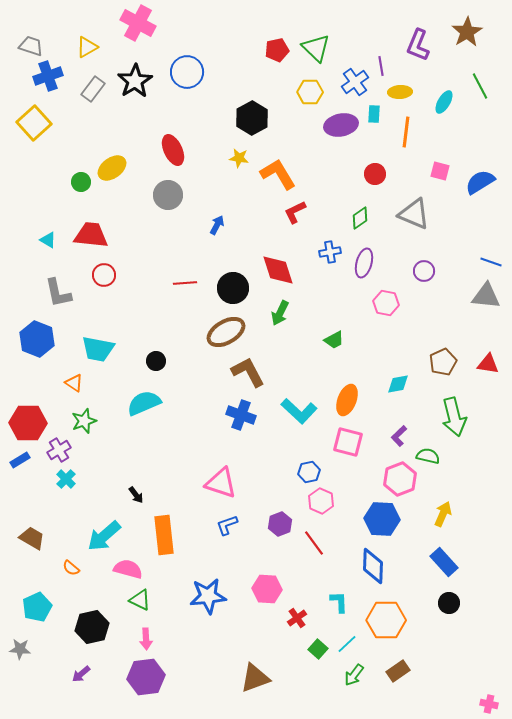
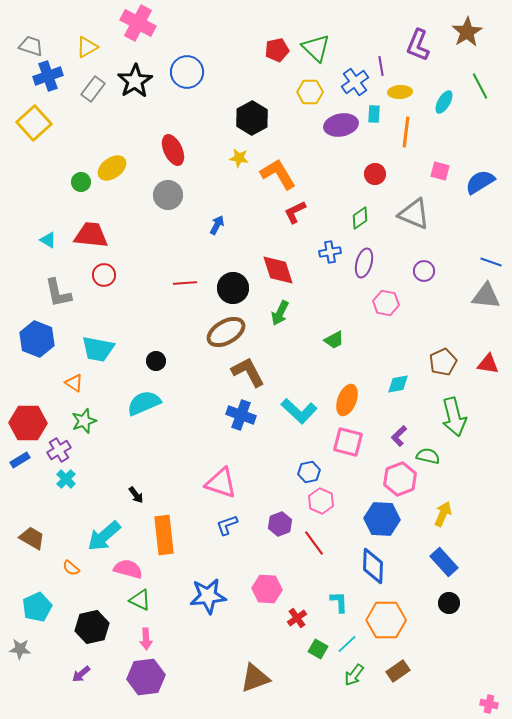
green square at (318, 649): rotated 12 degrees counterclockwise
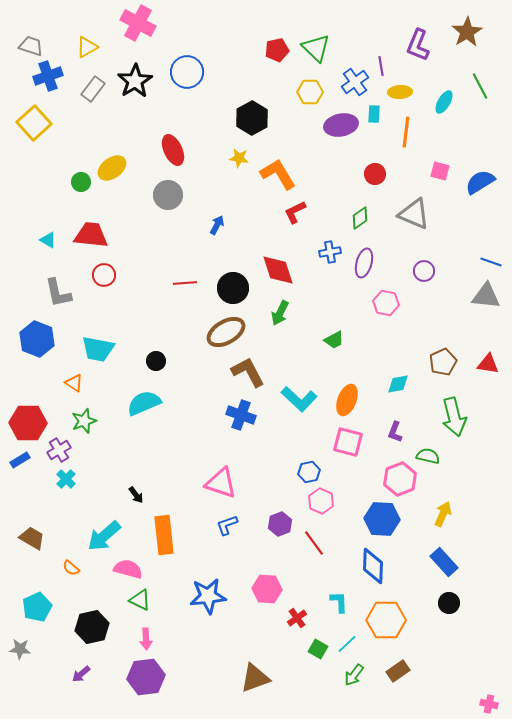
cyan L-shape at (299, 411): moved 12 px up
purple L-shape at (399, 436): moved 4 px left, 4 px up; rotated 25 degrees counterclockwise
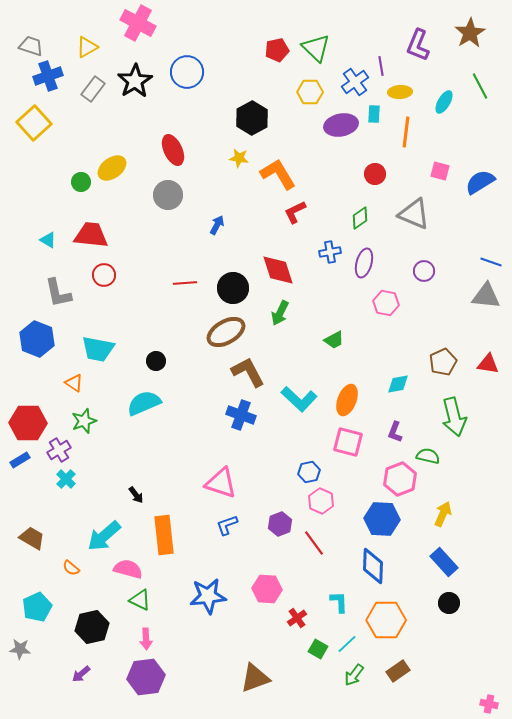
brown star at (467, 32): moved 3 px right, 1 px down
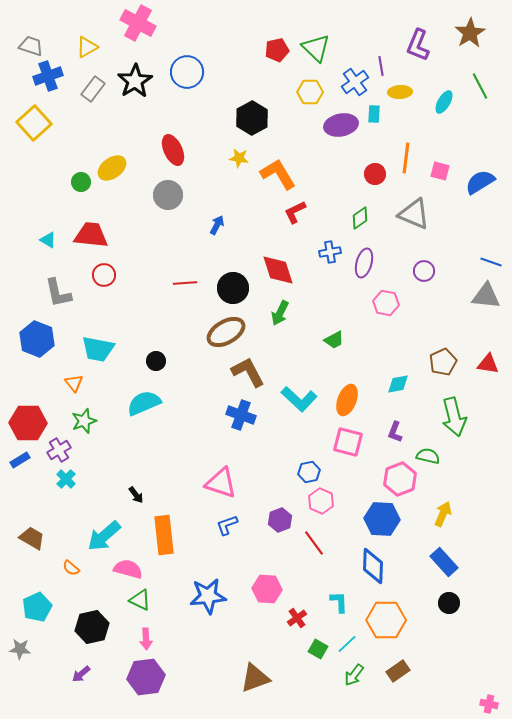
orange line at (406, 132): moved 26 px down
orange triangle at (74, 383): rotated 18 degrees clockwise
purple hexagon at (280, 524): moved 4 px up
